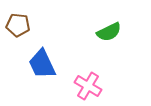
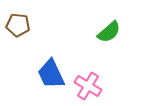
green semicircle: rotated 15 degrees counterclockwise
blue trapezoid: moved 9 px right, 10 px down
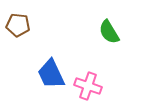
green semicircle: rotated 100 degrees clockwise
pink cross: rotated 12 degrees counterclockwise
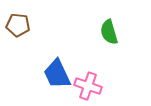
green semicircle: rotated 15 degrees clockwise
blue trapezoid: moved 6 px right
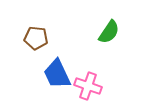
brown pentagon: moved 18 px right, 13 px down
green semicircle: rotated 130 degrees counterclockwise
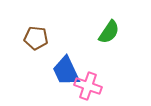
blue trapezoid: moved 9 px right, 3 px up
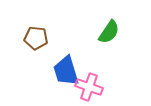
blue trapezoid: rotated 8 degrees clockwise
pink cross: moved 1 px right, 1 px down
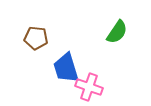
green semicircle: moved 8 px right
blue trapezoid: moved 3 px up
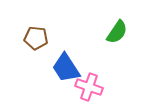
blue trapezoid: rotated 16 degrees counterclockwise
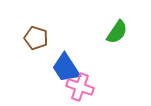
brown pentagon: rotated 10 degrees clockwise
pink cross: moved 9 px left
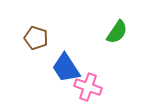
pink cross: moved 8 px right
